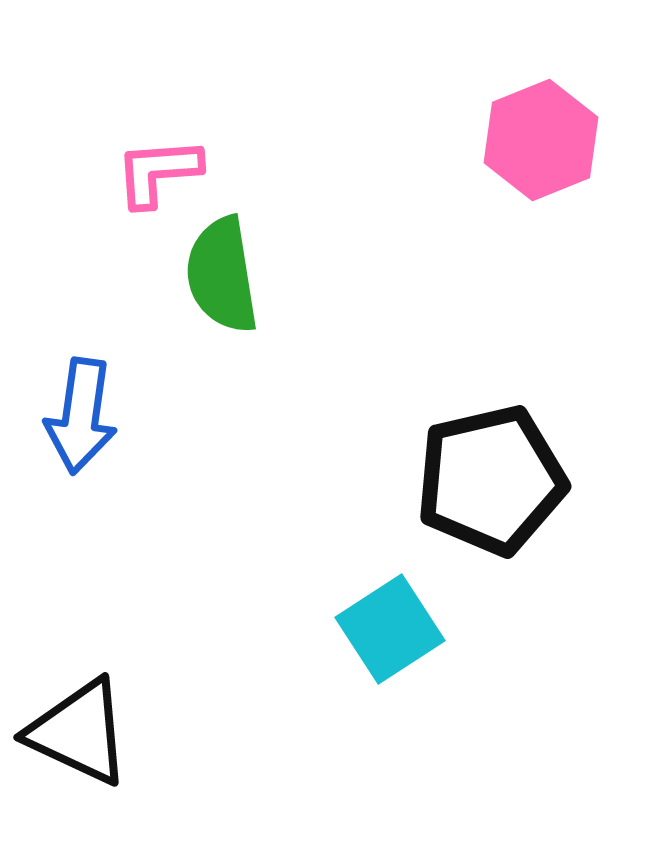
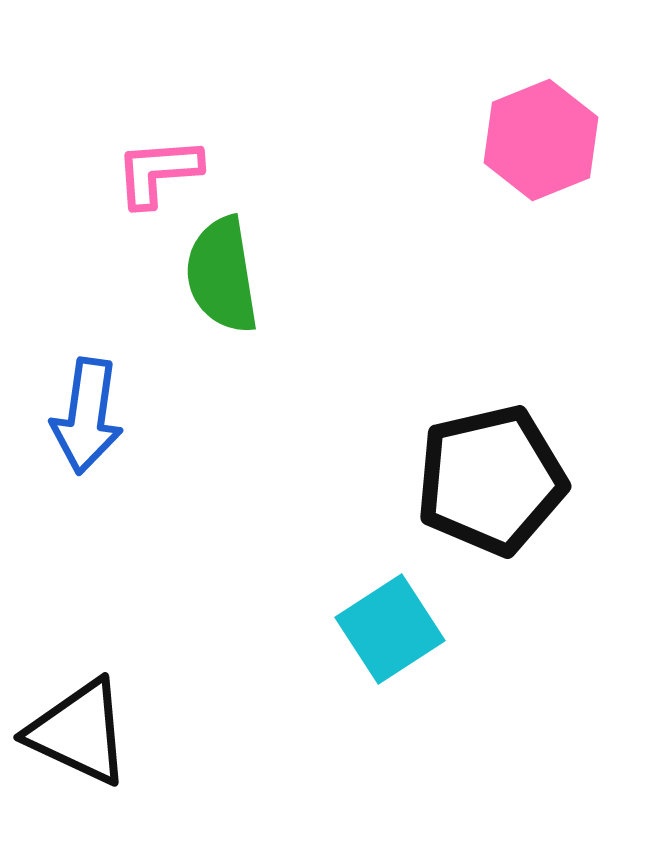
blue arrow: moved 6 px right
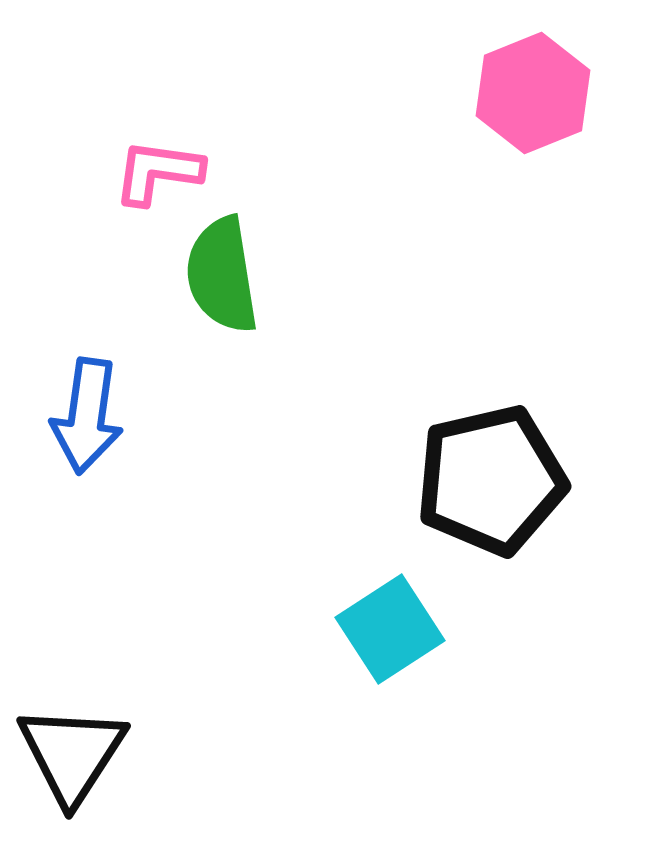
pink hexagon: moved 8 px left, 47 px up
pink L-shape: rotated 12 degrees clockwise
black triangle: moved 7 px left, 22 px down; rotated 38 degrees clockwise
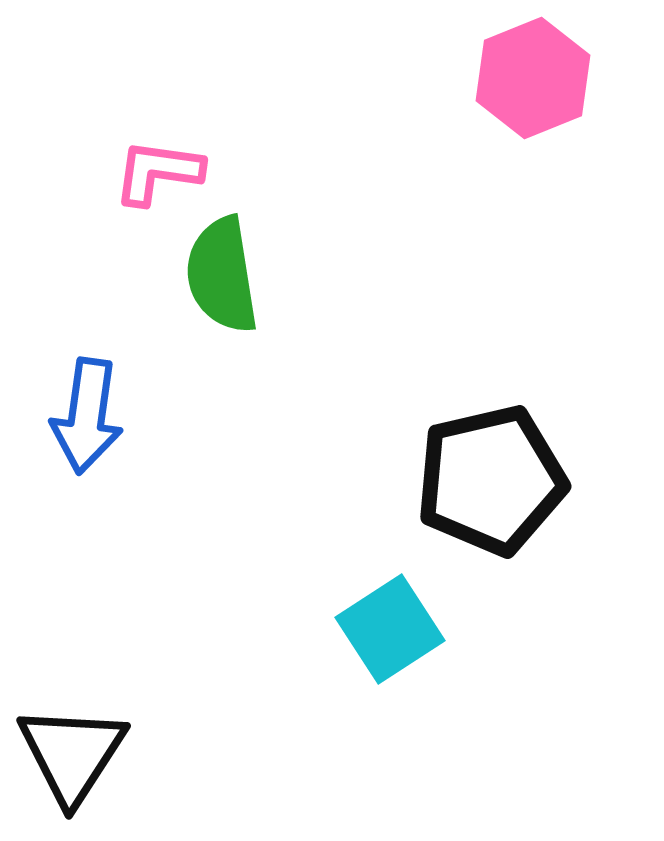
pink hexagon: moved 15 px up
